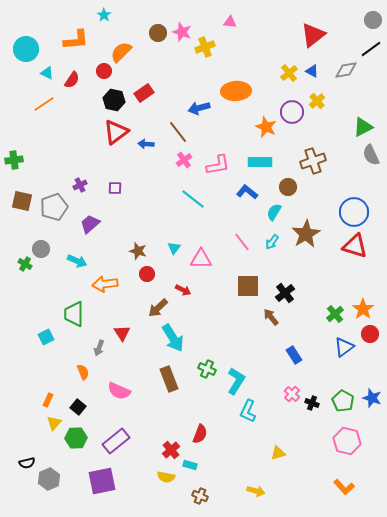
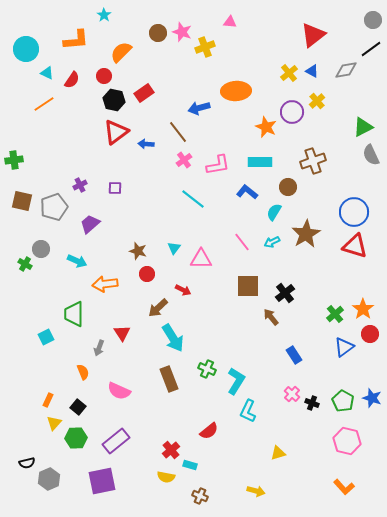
red circle at (104, 71): moved 5 px down
cyan arrow at (272, 242): rotated 28 degrees clockwise
red semicircle at (200, 434): moved 9 px right, 3 px up; rotated 30 degrees clockwise
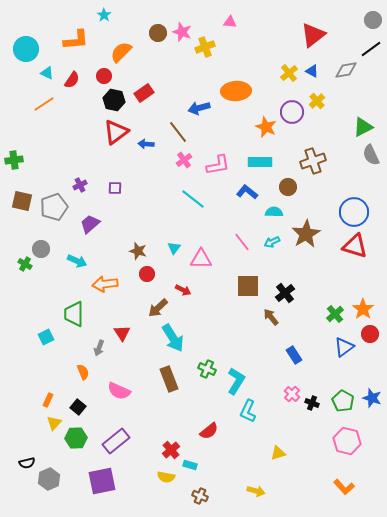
cyan semicircle at (274, 212): rotated 60 degrees clockwise
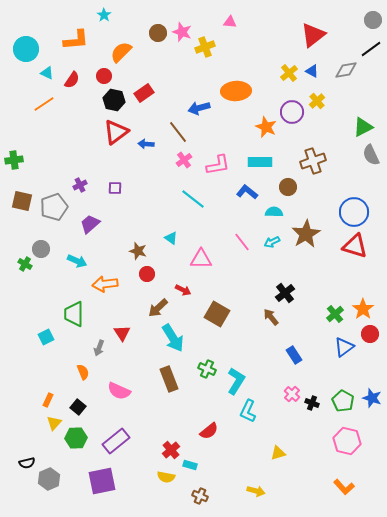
cyan triangle at (174, 248): moved 3 px left, 10 px up; rotated 32 degrees counterclockwise
brown square at (248, 286): moved 31 px left, 28 px down; rotated 30 degrees clockwise
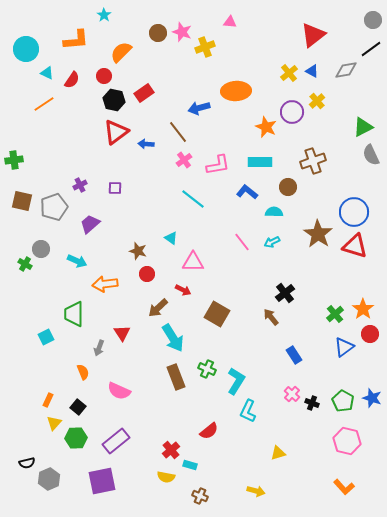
brown star at (306, 234): moved 12 px right; rotated 8 degrees counterclockwise
pink triangle at (201, 259): moved 8 px left, 3 px down
brown rectangle at (169, 379): moved 7 px right, 2 px up
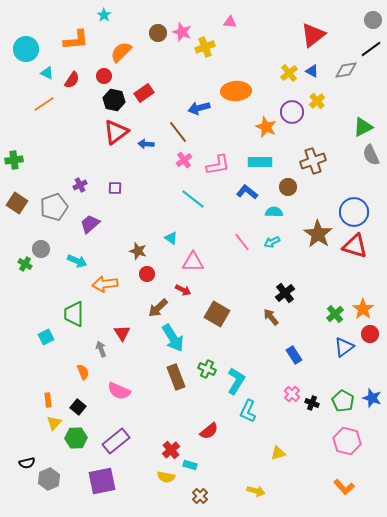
brown square at (22, 201): moved 5 px left, 2 px down; rotated 20 degrees clockwise
gray arrow at (99, 348): moved 2 px right, 1 px down; rotated 140 degrees clockwise
orange rectangle at (48, 400): rotated 32 degrees counterclockwise
brown cross at (200, 496): rotated 21 degrees clockwise
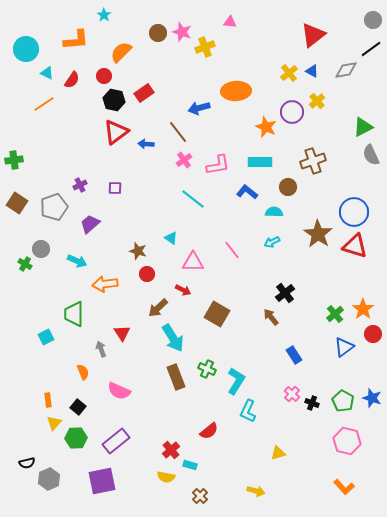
pink line at (242, 242): moved 10 px left, 8 px down
red circle at (370, 334): moved 3 px right
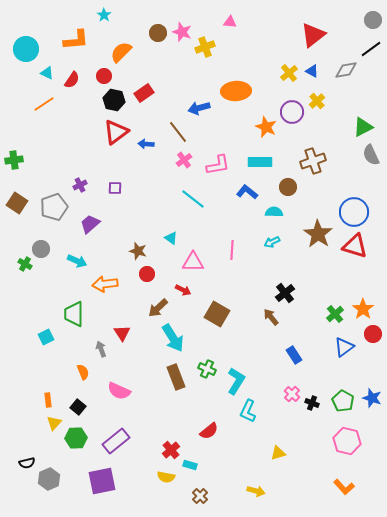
pink line at (232, 250): rotated 42 degrees clockwise
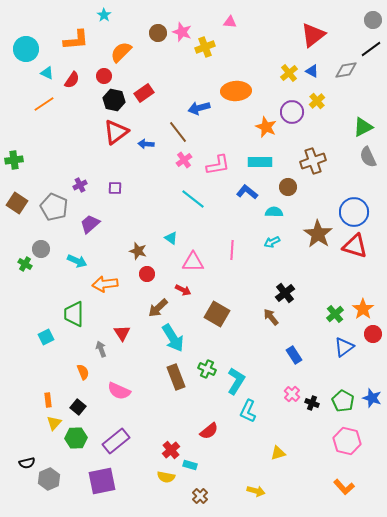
gray semicircle at (371, 155): moved 3 px left, 2 px down
gray pentagon at (54, 207): rotated 28 degrees counterclockwise
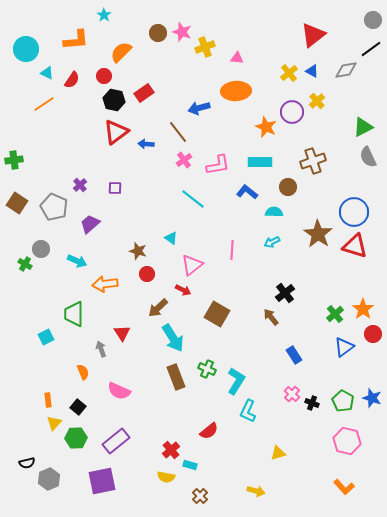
pink triangle at (230, 22): moved 7 px right, 36 px down
purple cross at (80, 185): rotated 16 degrees counterclockwise
pink triangle at (193, 262): moved 1 px left, 3 px down; rotated 40 degrees counterclockwise
